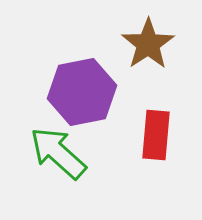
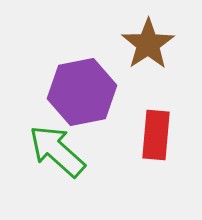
green arrow: moved 1 px left, 2 px up
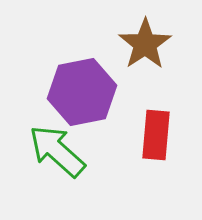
brown star: moved 3 px left
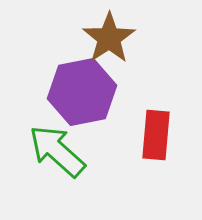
brown star: moved 36 px left, 6 px up
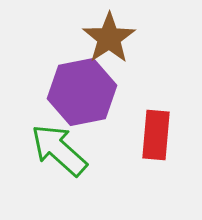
green arrow: moved 2 px right, 1 px up
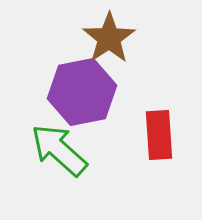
red rectangle: moved 3 px right; rotated 9 degrees counterclockwise
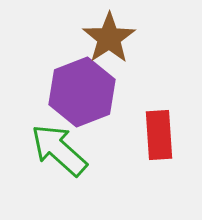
purple hexagon: rotated 10 degrees counterclockwise
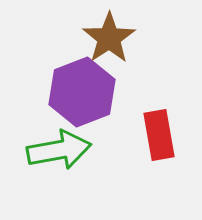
red rectangle: rotated 6 degrees counterclockwise
green arrow: rotated 128 degrees clockwise
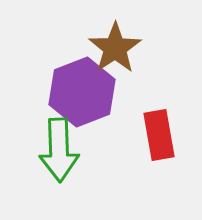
brown star: moved 6 px right, 10 px down
green arrow: rotated 98 degrees clockwise
